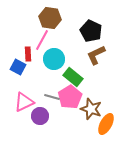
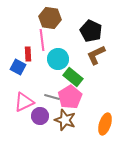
pink line: rotated 35 degrees counterclockwise
cyan circle: moved 4 px right
brown star: moved 26 px left, 11 px down
orange ellipse: moved 1 px left; rotated 10 degrees counterclockwise
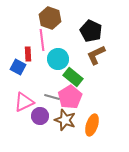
brown hexagon: rotated 10 degrees clockwise
orange ellipse: moved 13 px left, 1 px down
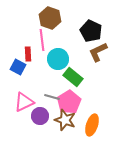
brown L-shape: moved 2 px right, 3 px up
pink pentagon: moved 1 px left, 5 px down
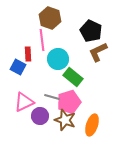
pink pentagon: rotated 15 degrees clockwise
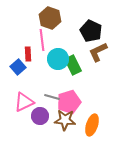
blue square: rotated 21 degrees clockwise
green rectangle: moved 12 px up; rotated 24 degrees clockwise
brown star: rotated 15 degrees counterclockwise
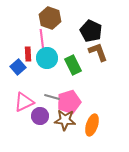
brown L-shape: rotated 95 degrees clockwise
cyan circle: moved 11 px left, 1 px up
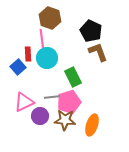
green rectangle: moved 12 px down
gray line: rotated 21 degrees counterclockwise
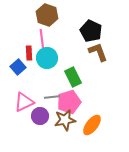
brown hexagon: moved 3 px left, 3 px up
red rectangle: moved 1 px right, 1 px up
brown star: rotated 15 degrees counterclockwise
orange ellipse: rotated 20 degrees clockwise
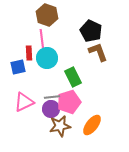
blue square: rotated 28 degrees clockwise
purple circle: moved 11 px right, 7 px up
brown star: moved 5 px left, 6 px down
